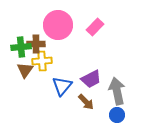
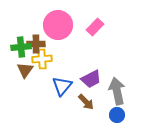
yellow cross: moved 2 px up
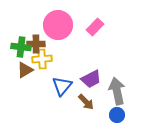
green cross: rotated 12 degrees clockwise
brown triangle: rotated 24 degrees clockwise
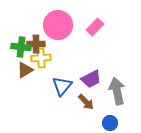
yellow cross: moved 1 px left, 1 px up
blue circle: moved 7 px left, 8 px down
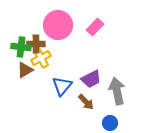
yellow cross: rotated 24 degrees counterclockwise
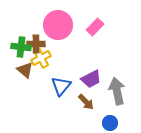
brown triangle: rotated 48 degrees counterclockwise
blue triangle: moved 1 px left
